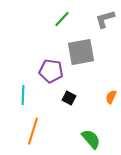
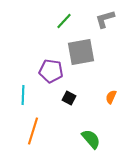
green line: moved 2 px right, 2 px down
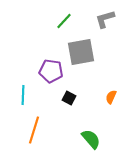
orange line: moved 1 px right, 1 px up
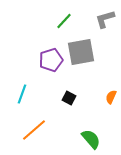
purple pentagon: moved 11 px up; rotated 25 degrees counterclockwise
cyan line: moved 1 px left, 1 px up; rotated 18 degrees clockwise
orange line: rotated 32 degrees clockwise
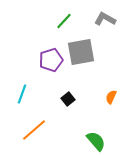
gray L-shape: rotated 45 degrees clockwise
black square: moved 1 px left, 1 px down; rotated 24 degrees clockwise
green semicircle: moved 5 px right, 2 px down
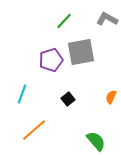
gray L-shape: moved 2 px right
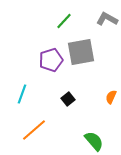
green semicircle: moved 2 px left
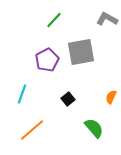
green line: moved 10 px left, 1 px up
purple pentagon: moved 4 px left; rotated 10 degrees counterclockwise
orange line: moved 2 px left
green semicircle: moved 13 px up
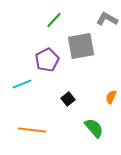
gray square: moved 6 px up
cyan line: moved 10 px up; rotated 48 degrees clockwise
orange line: rotated 48 degrees clockwise
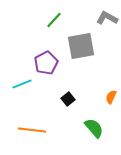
gray L-shape: moved 1 px up
purple pentagon: moved 1 px left, 3 px down
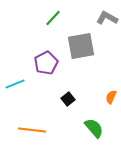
green line: moved 1 px left, 2 px up
cyan line: moved 7 px left
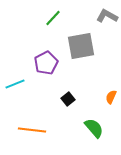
gray L-shape: moved 2 px up
